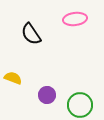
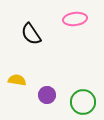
yellow semicircle: moved 4 px right, 2 px down; rotated 12 degrees counterclockwise
green circle: moved 3 px right, 3 px up
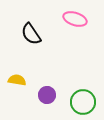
pink ellipse: rotated 25 degrees clockwise
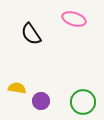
pink ellipse: moved 1 px left
yellow semicircle: moved 8 px down
purple circle: moved 6 px left, 6 px down
